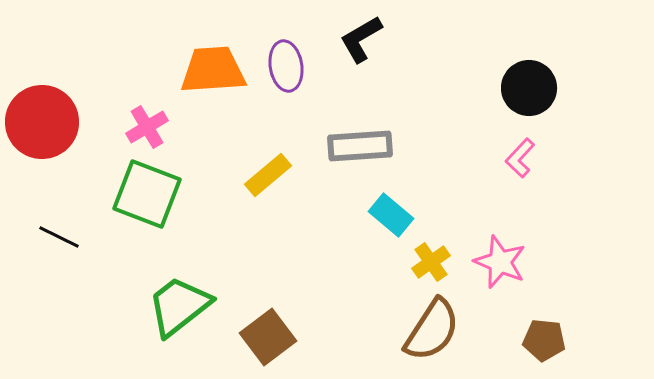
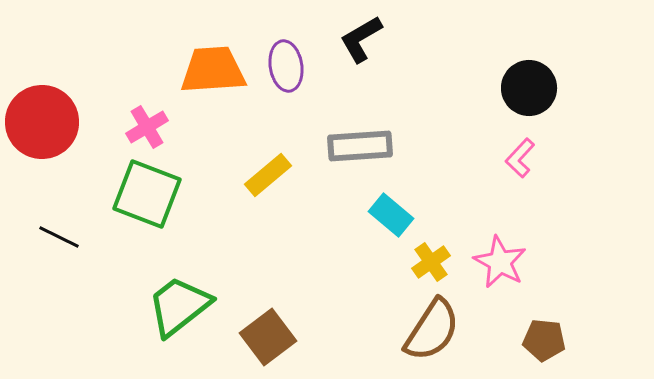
pink star: rotated 6 degrees clockwise
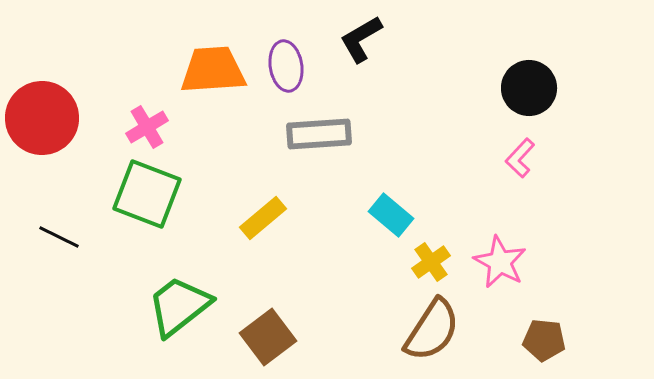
red circle: moved 4 px up
gray rectangle: moved 41 px left, 12 px up
yellow rectangle: moved 5 px left, 43 px down
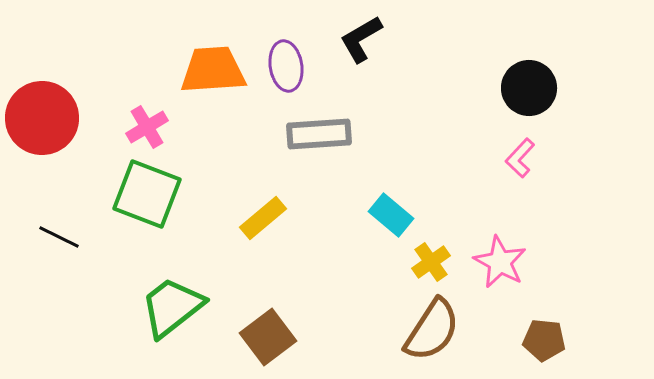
green trapezoid: moved 7 px left, 1 px down
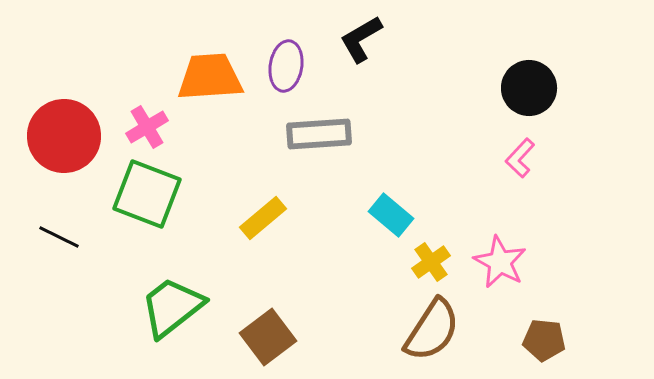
purple ellipse: rotated 18 degrees clockwise
orange trapezoid: moved 3 px left, 7 px down
red circle: moved 22 px right, 18 px down
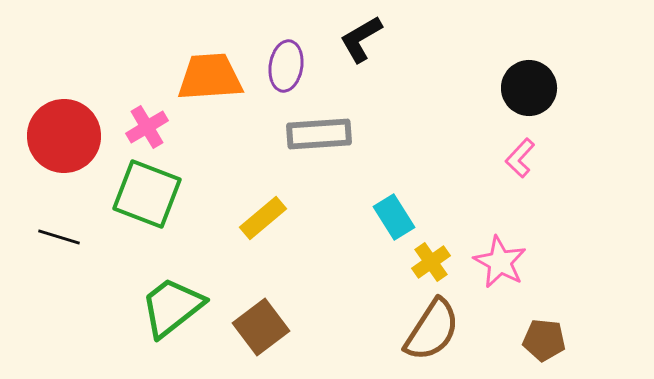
cyan rectangle: moved 3 px right, 2 px down; rotated 18 degrees clockwise
black line: rotated 9 degrees counterclockwise
brown square: moved 7 px left, 10 px up
